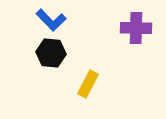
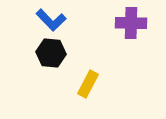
purple cross: moved 5 px left, 5 px up
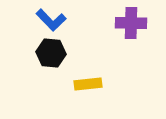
yellow rectangle: rotated 56 degrees clockwise
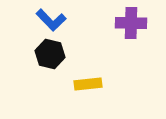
black hexagon: moved 1 px left, 1 px down; rotated 8 degrees clockwise
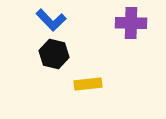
black hexagon: moved 4 px right
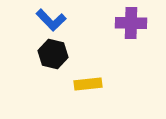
black hexagon: moved 1 px left
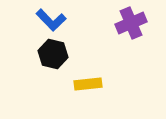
purple cross: rotated 24 degrees counterclockwise
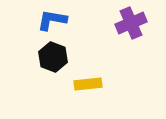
blue L-shape: moved 1 px right; rotated 144 degrees clockwise
black hexagon: moved 3 px down; rotated 8 degrees clockwise
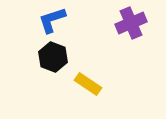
blue L-shape: rotated 28 degrees counterclockwise
yellow rectangle: rotated 40 degrees clockwise
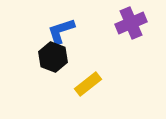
blue L-shape: moved 9 px right, 11 px down
yellow rectangle: rotated 72 degrees counterclockwise
